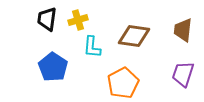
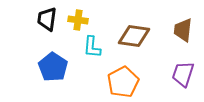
yellow cross: rotated 24 degrees clockwise
orange pentagon: moved 1 px up
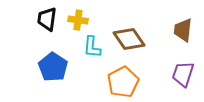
brown diamond: moved 5 px left, 3 px down; rotated 48 degrees clockwise
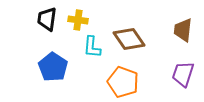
orange pentagon: rotated 24 degrees counterclockwise
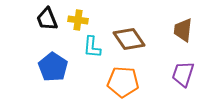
black trapezoid: rotated 30 degrees counterclockwise
orange pentagon: rotated 16 degrees counterclockwise
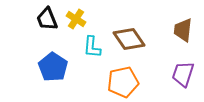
yellow cross: moved 2 px left, 1 px up; rotated 24 degrees clockwise
orange pentagon: rotated 16 degrees counterclockwise
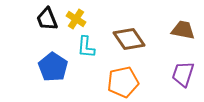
brown trapezoid: rotated 95 degrees clockwise
cyan L-shape: moved 6 px left
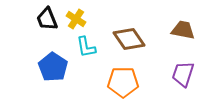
cyan L-shape: rotated 15 degrees counterclockwise
orange pentagon: rotated 12 degrees clockwise
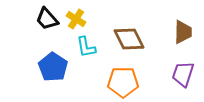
black trapezoid: rotated 20 degrees counterclockwise
brown trapezoid: moved 2 px down; rotated 80 degrees clockwise
brown diamond: rotated 8 degrees clockwise
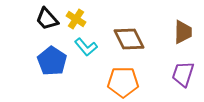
cyan L-shape: rotated 30 degrees counterclockwise
blue pentagon: moved 1 px left, 6 px up
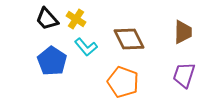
purple trapezoid: moved 1 px right, 1 px down
orange pentagon: rotated 20 degrees clockwise
